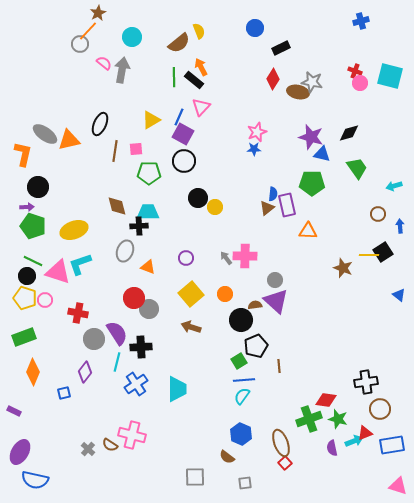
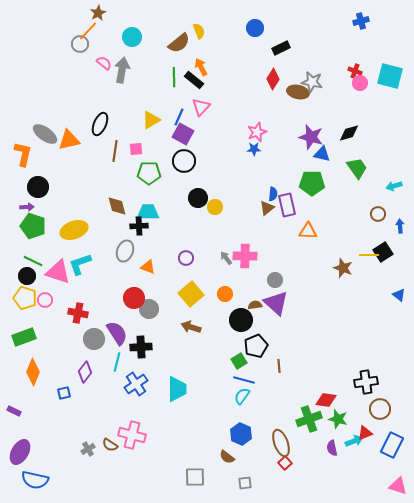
purple triangle at (276, 301): moved 2 px down
blue line at (244, 380): rotated 20 degrees clockwise
blue rectangle at (392, 445): rotated 55 degrees counterclockwise
gray cross at (88, 449): rotated 16 degrees clockwise
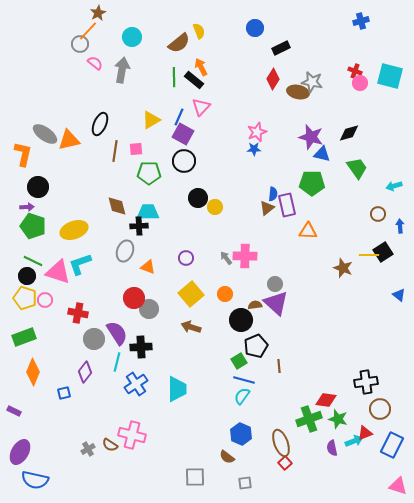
pink semicircle at (104, 63): moved 9 px left
gray circle at (275, 280): moved 4 px down
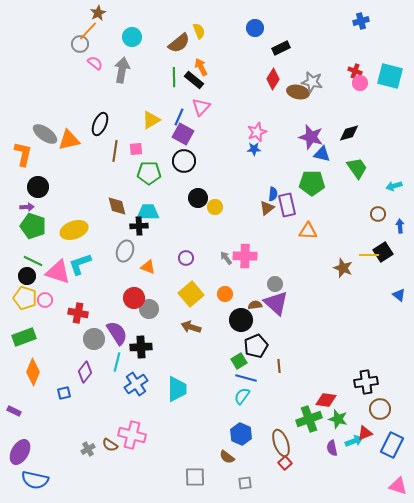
blue line at (244, 380): moved 2 px right, 2 px up
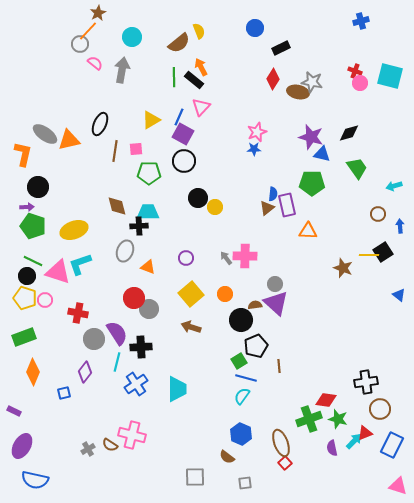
cyan arrow at (354, 441): rotated 24 degrees counterclockwise
purple ellipse at (20, 452): moved 2 px right, 6 px up
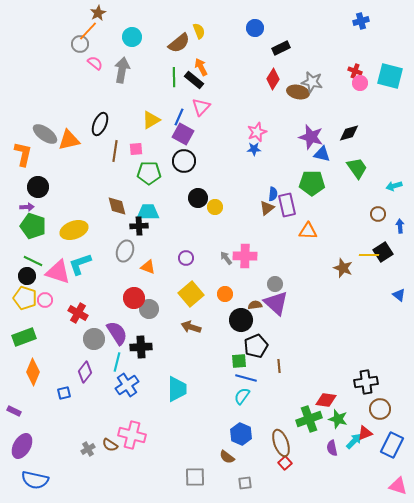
red cross at (78, 313): rotated 18 degrees clockwise
green square at (239, 361): rotated 28 degrees clockwise
blue cross at (136, 384): moved 9 px left, 1 px down
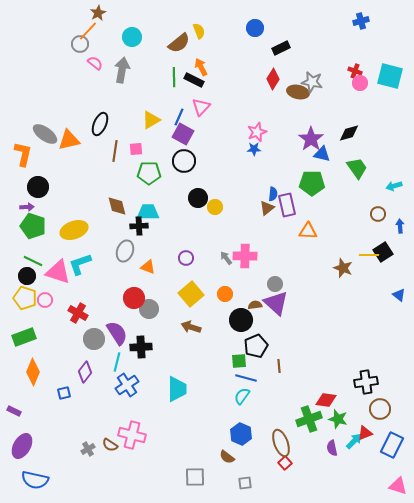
black rectangle at (194, 80): rotated 12 degrees counterclockwise
purple star at (311, 137): moved 2 px down; rotated 20 degrees clockwise
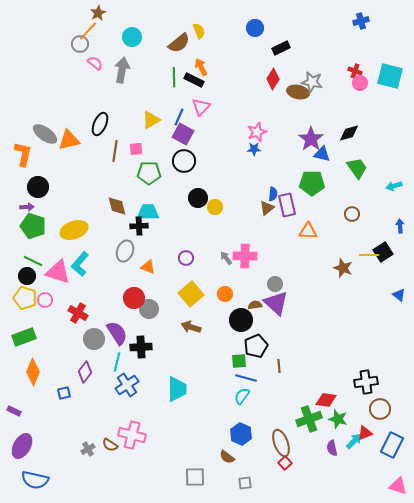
brown circle at (378, 214): moved 26 px left
cyan L-shape at (80, 264): rotated 30 degrees counterclockwise
